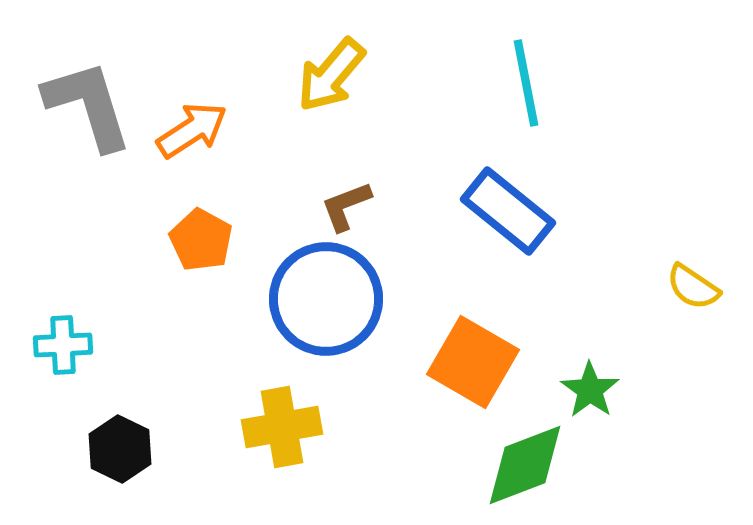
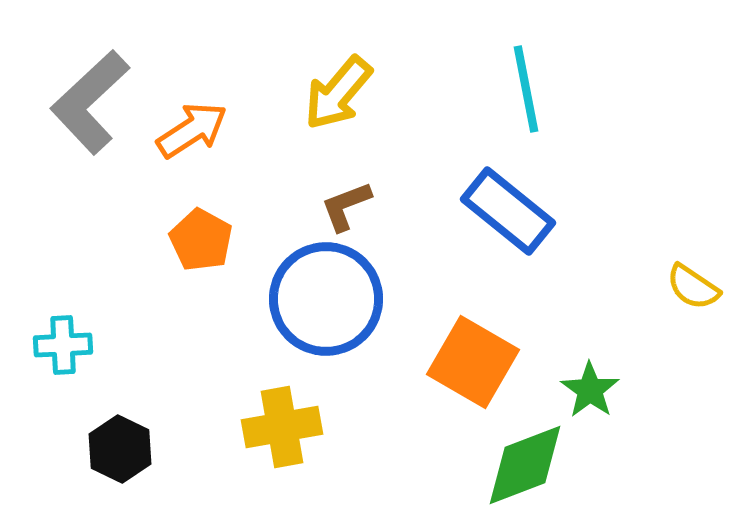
yellow arrow: moved 7 px right, 18 px down
cyan line: moved 6 px down
gray L-shape: moved 2 px right, 3 px up; rotated 116 degrees counterclockwise
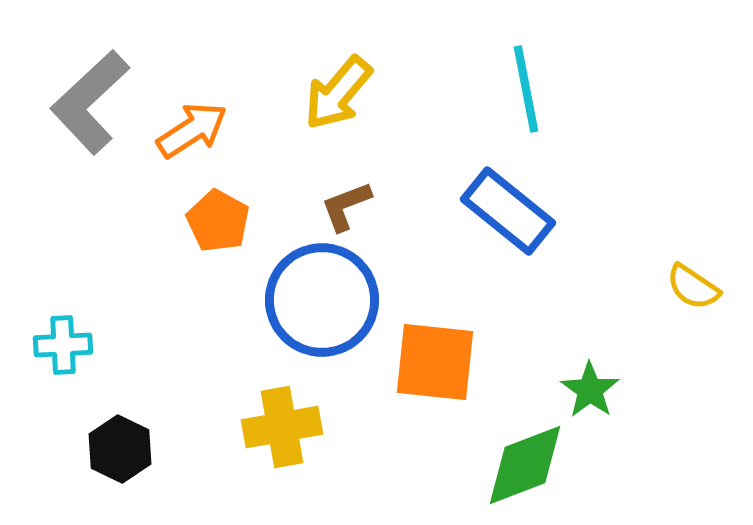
orange pentagon: moved 17 px right, 19 px up
blue circle: moved 4 px left, 1 px down
orange square: moved 38 px left; rotated 24 degrees counterclockwise
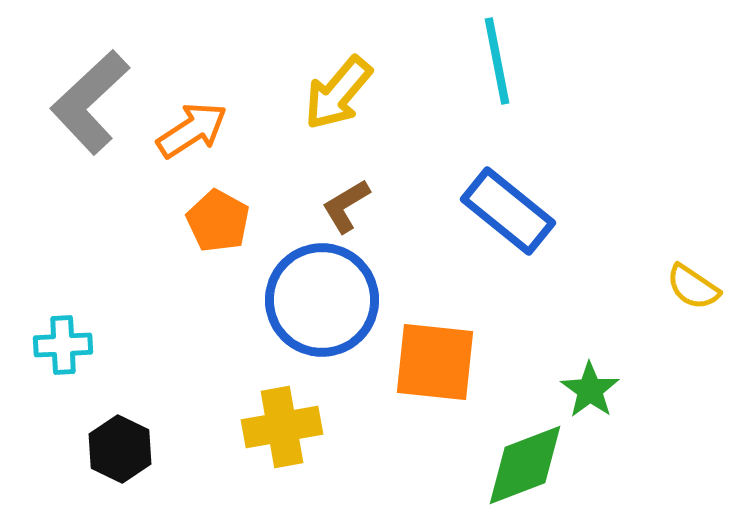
cyan line: moved 29 px left, 28 px up
brown L-shape: rotated 10 degrees counterclockwise
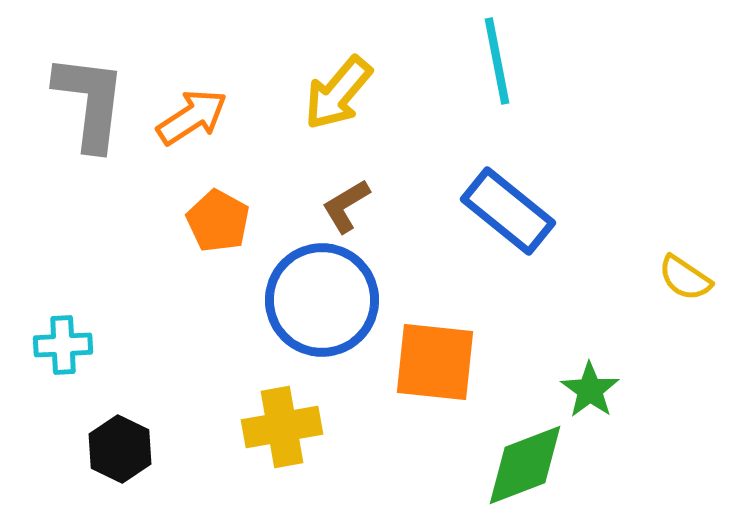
gray L-shape: rotated 140 degrees clockwise
orange arrow: moved 13 px up
yellow semicircle: moved 8 px left, 9 px up
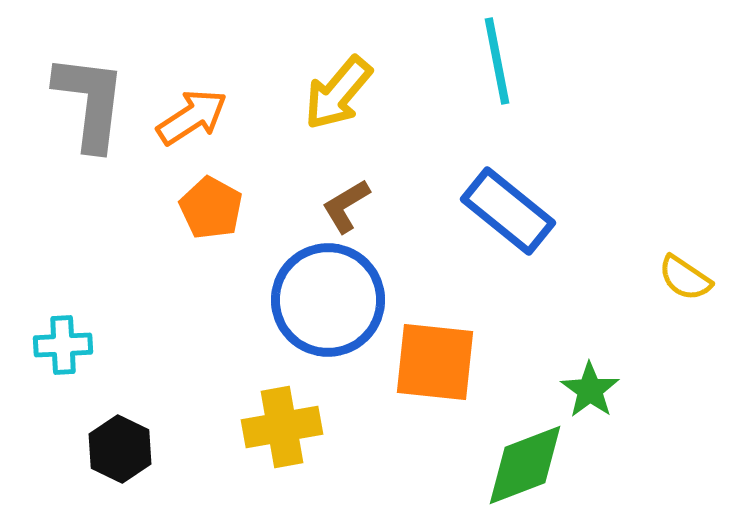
orange pentagon: moved 7 px left, 13 px up
blue circle: moved 6 px right
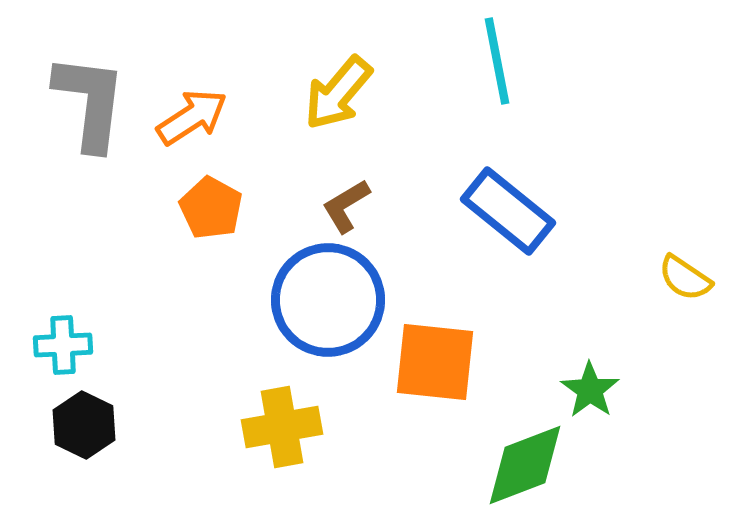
black hexagon: moved 36 px left, 24 px up
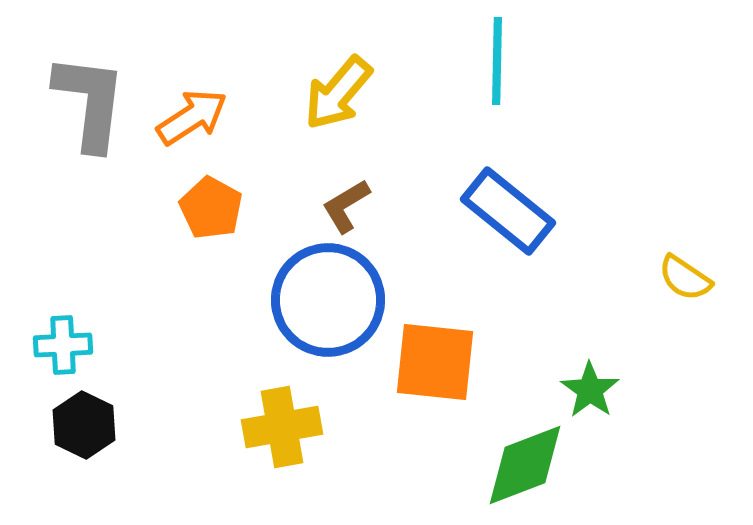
cyan line: rotated 12 degrees clockwise
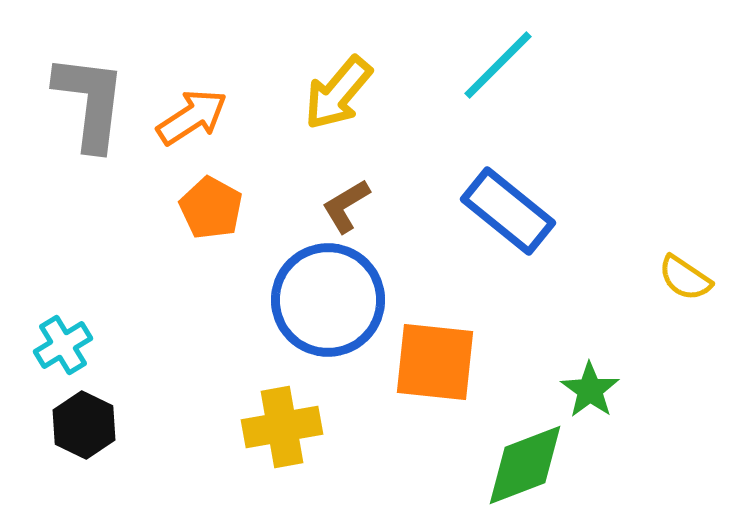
cyan line: moved 1 px right, 4 px down; rotated 44 degrees clockwise
cyan cross: rotated 28 degrees counterclockwise
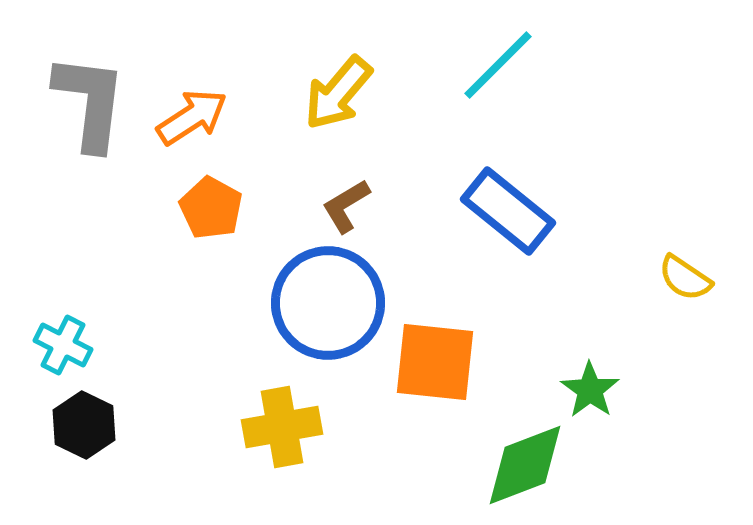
blue circle: moved 3 px down
cyan cross: rotated 32 degrees counterclockwise
